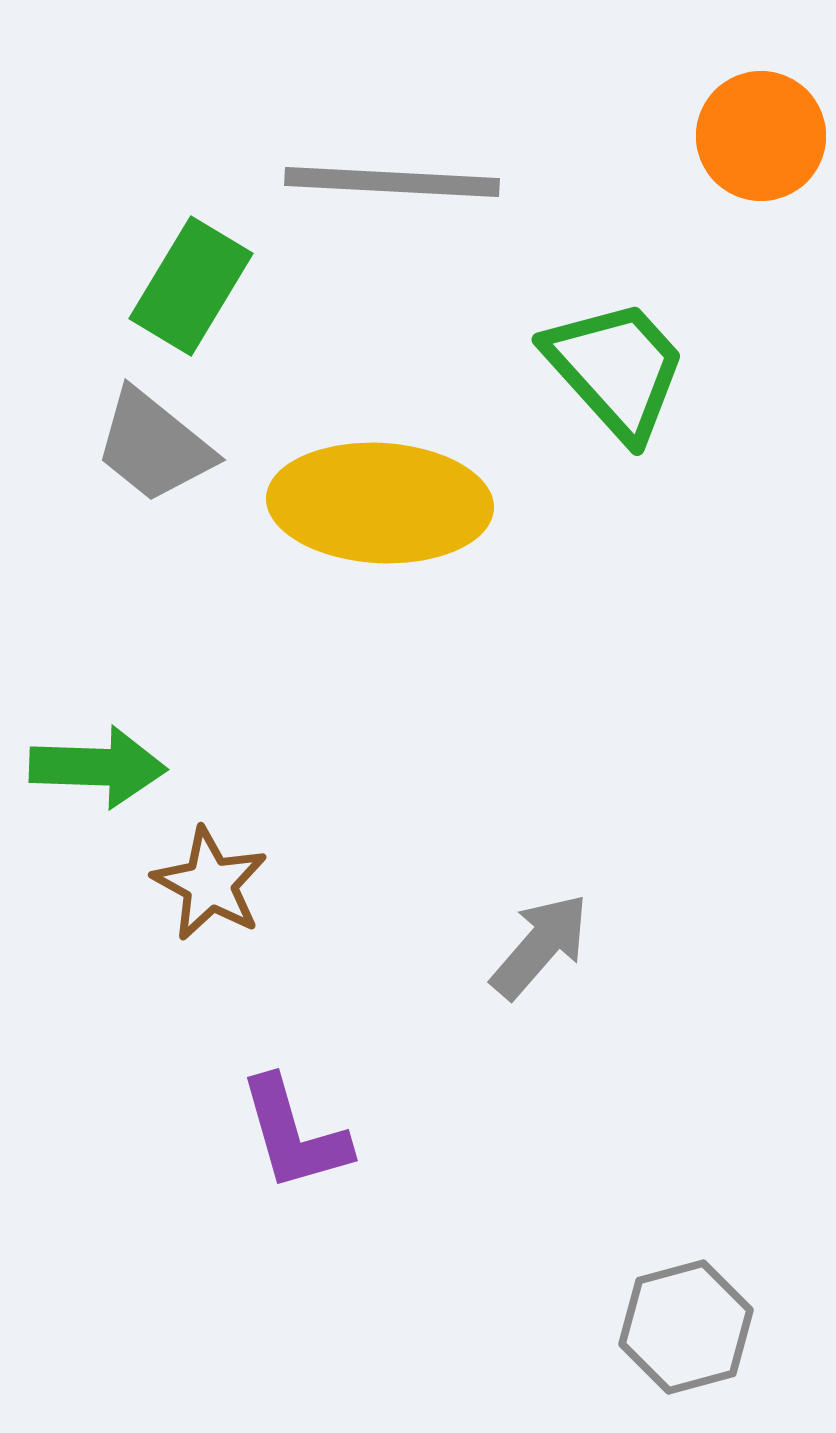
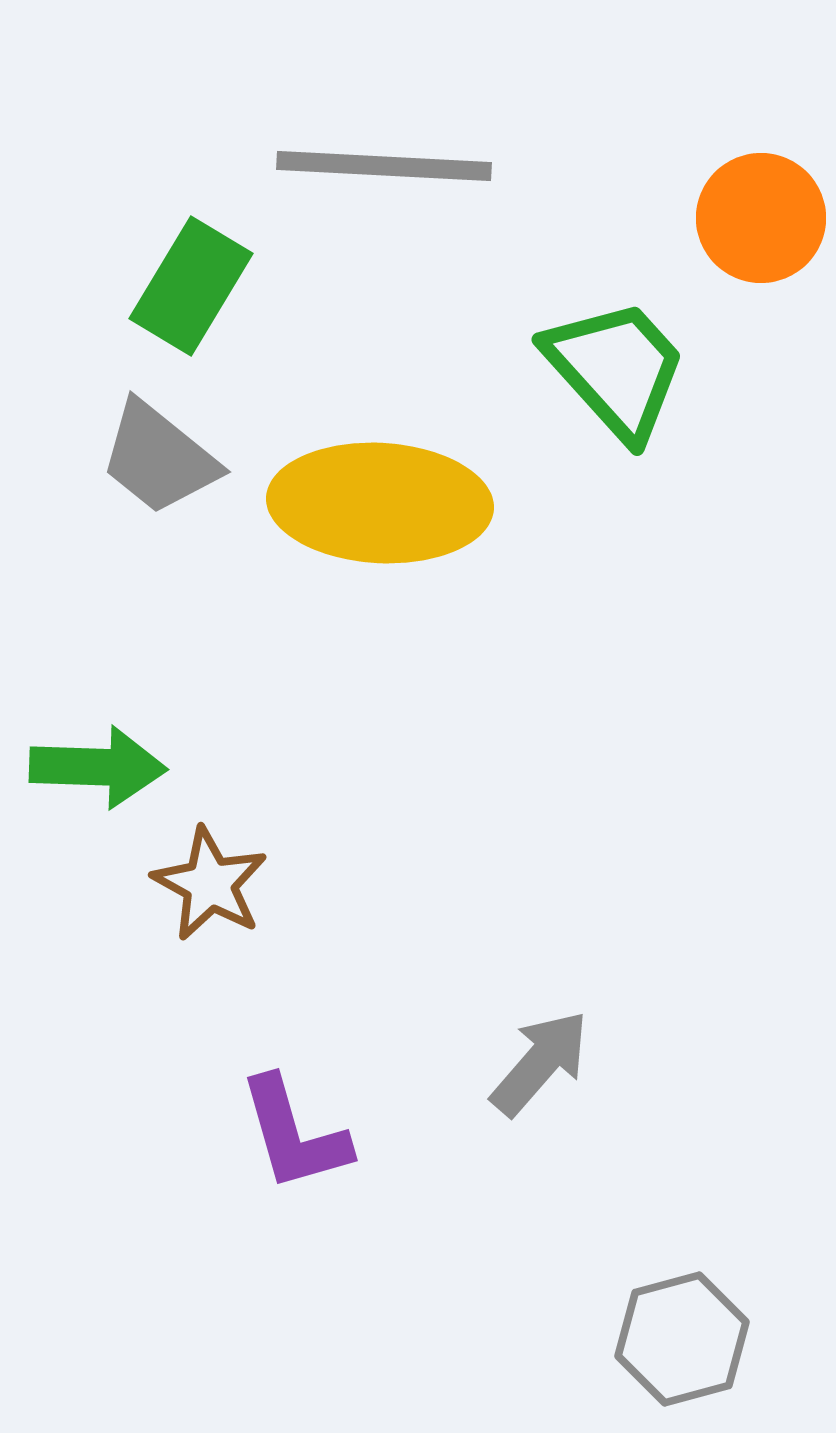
orange circle: moved 82 px down
gray line: moved 8 px left, 16 px up
gray trapezoid: moved 5 px right, 12 px down
gray arrow: moved 117 px down
gray hexagon: moved 4 px left, 12 px down
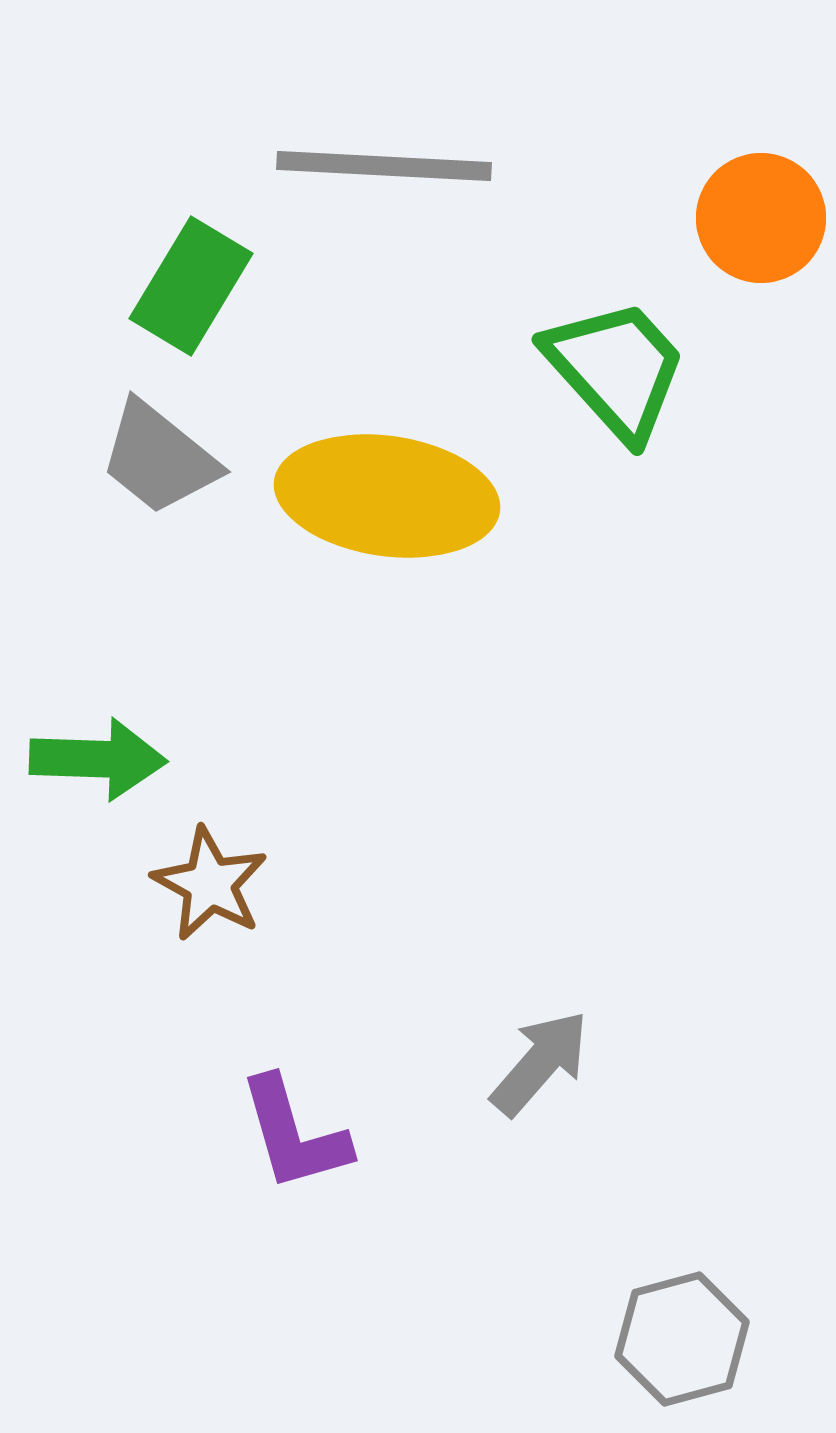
yellow ellipse: moved 7 px right, 7 px up; rotated 5 degrees clockwise
green arrow: moved 8 px up
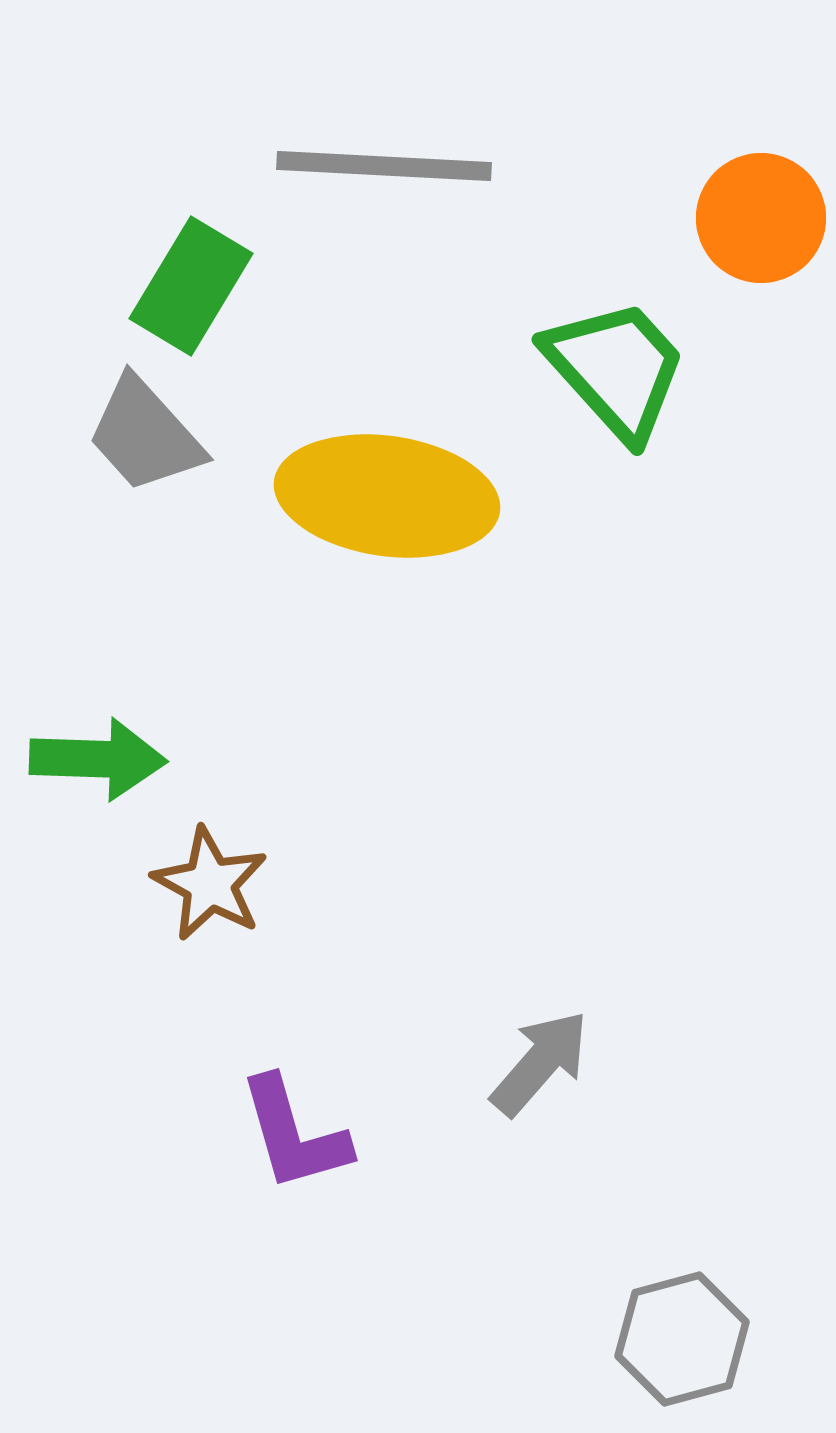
gray trapezoid: moved 14 px left, 23 px up; rotated 9 degrees clockwise
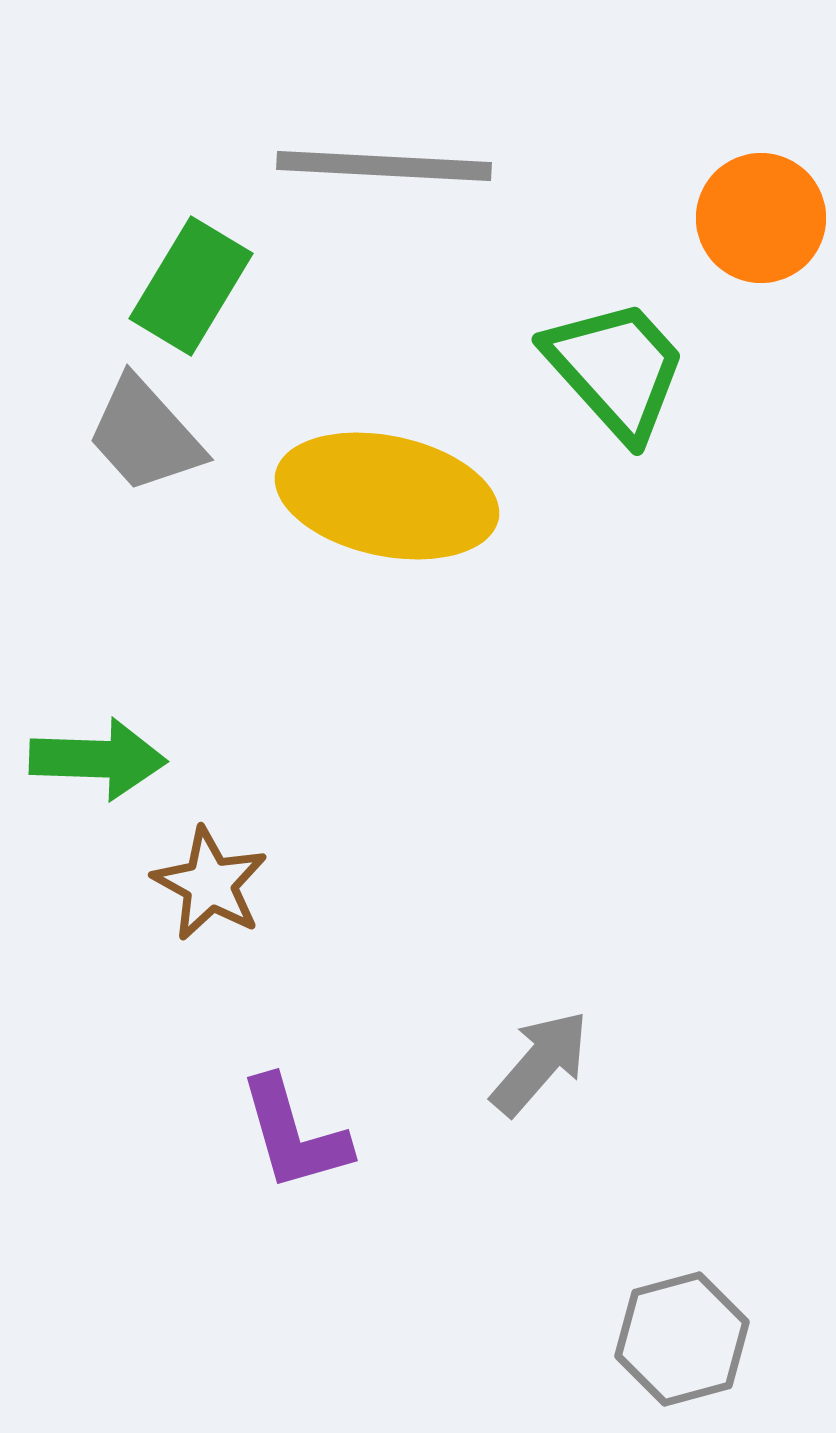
yellow ellipse: rotated 4 degrees clockwise
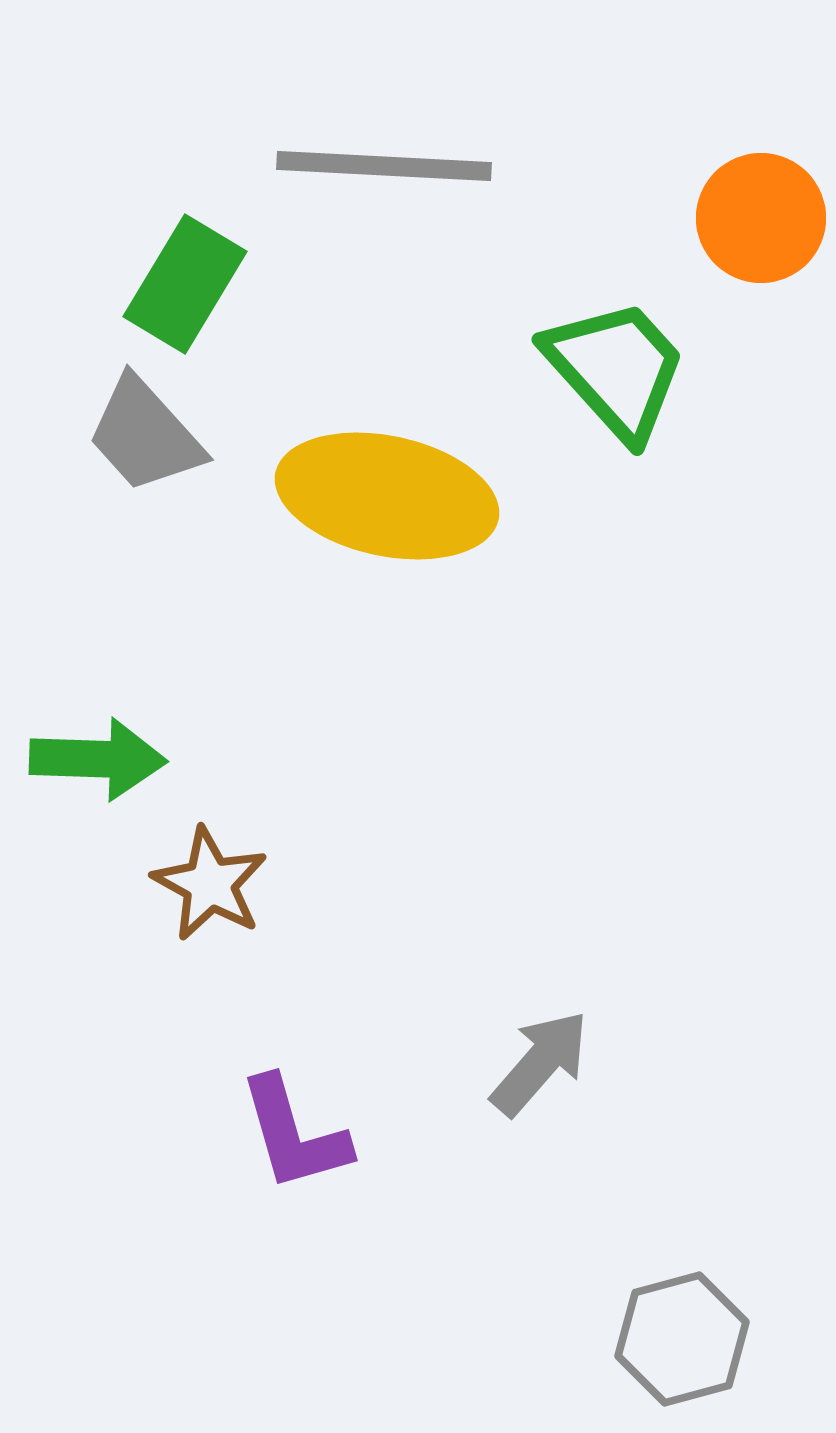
green rectangle: moved 6 px left, 2 px up
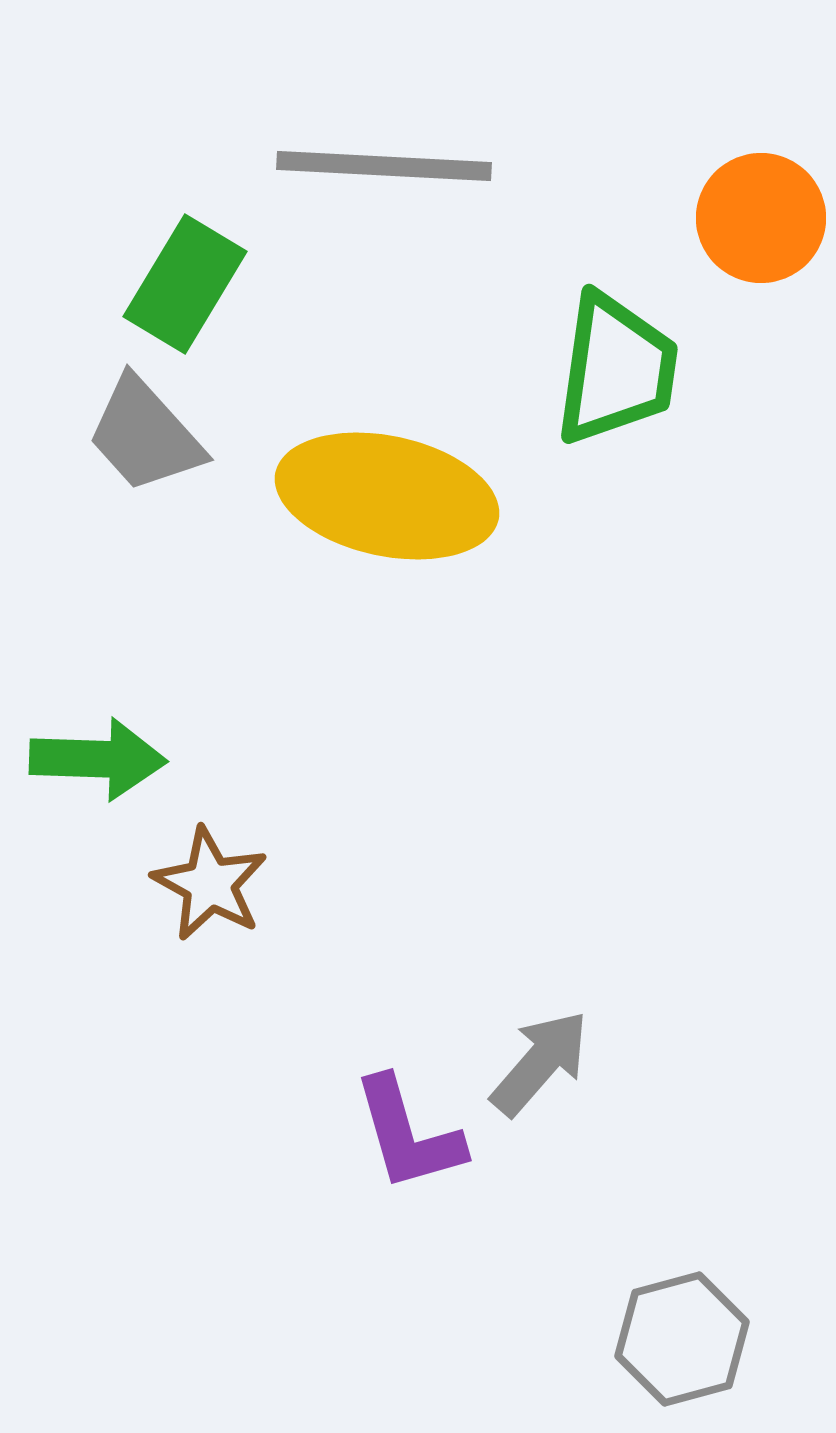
green trapezoid: rotated 50 degrees clockwise
purple L-shape: moved 114 px right
